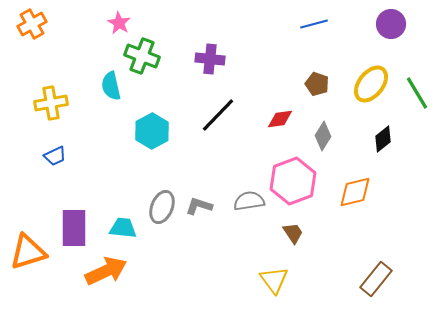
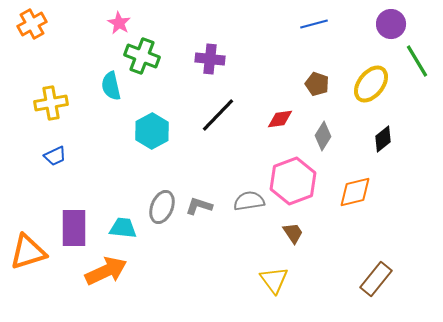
green line: moved 32 px up
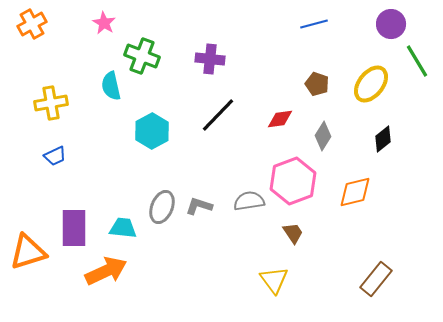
pink star: moved 15 px left
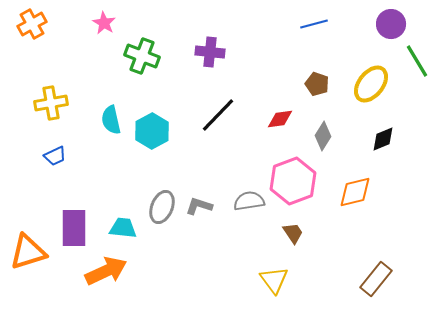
purple cross: moved 7 px up
cyan semicircle: moved 34 px down
black diamond: rotated 16 degrees clockwise
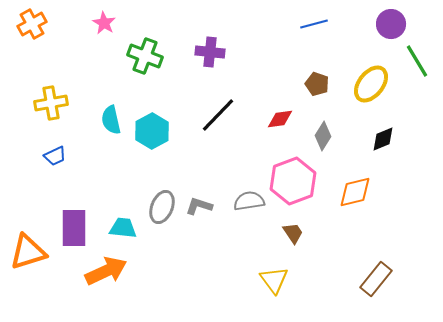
green cross: moved 3 px right
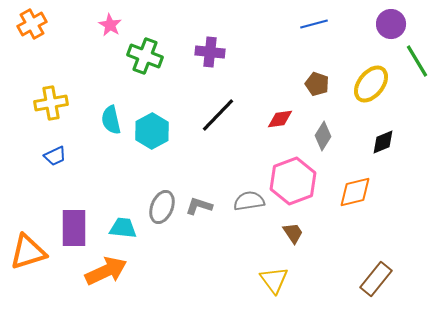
pink star: moved 6 px right, 2 px down
black diamond: moved 3 px down
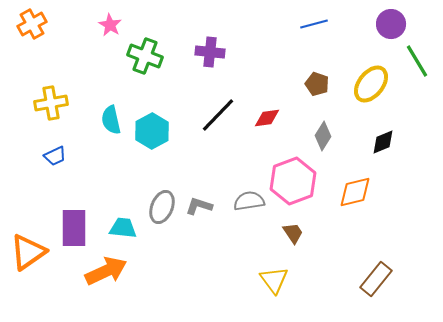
red diamond: moved 13 px left, 1 px up
orange triangle: rotated 18 degrees counterclockwise
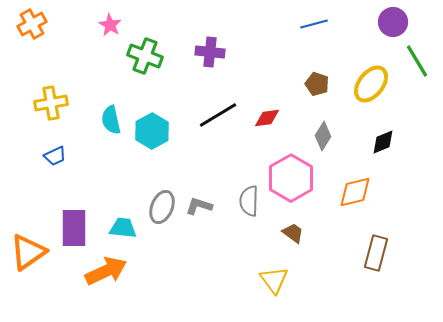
purple circle: moved 2 px right, 2 px up
black line: rotated 15 degrees clockwise
pink hexagon: moved 2 px left, 3 px up; rotated 9 degrees counterclockwise
gray semicircle: rotated 80 degrees counterclockwise
brown trapezoid: rotated 20 degrees counterclockwise
brown rectangle: moved 26 px up; rotated 24 degrees counterclockwise
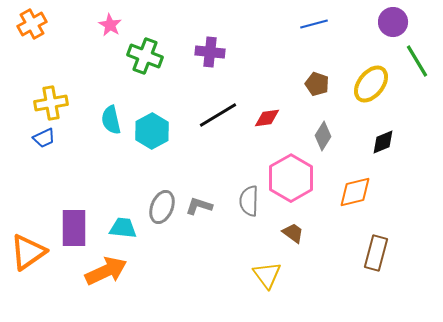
blue trapezoid: moved 11 px left, 18 px up
yellow triangle: moved 7 px left, 5 px up
